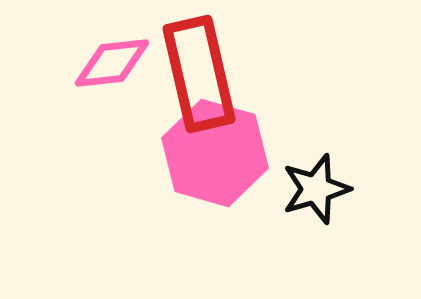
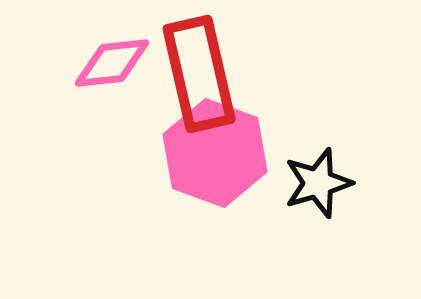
pink hexagon: rotated 4 degrees clockwise
black star: moved 2 px right, 6 px up
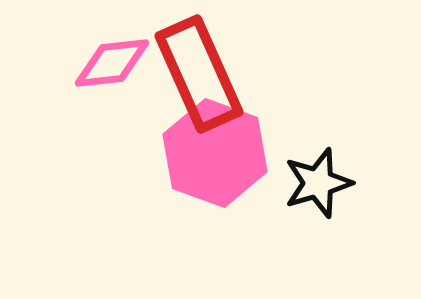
red rectangle: rotated 11 degrees counterclockwise
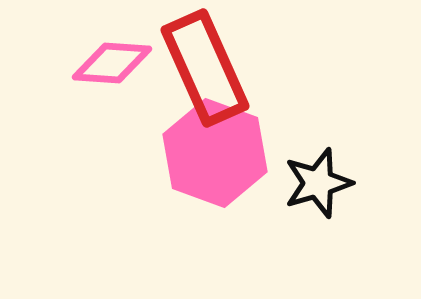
pink diamond: rotated 10 degrees clockwise
red rectangle: moved 6 px right, 6 px up
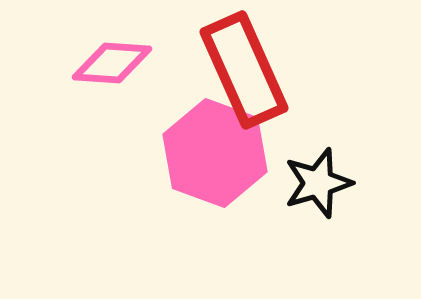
red rectangle: moved 39 px right, 2 px down
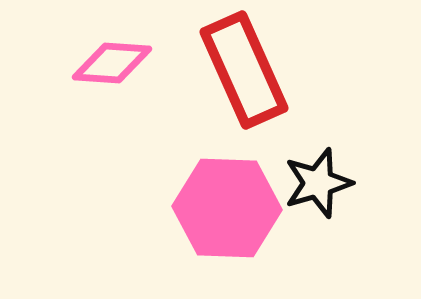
pink hexagon: moved 12 px right, 55 px down; rotated 18 degrees counterclockwise
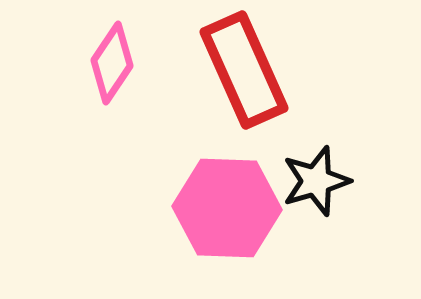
pink diamond: rotated 60 degrees counterclockwise
black star: moved 2 px left, 2 px up
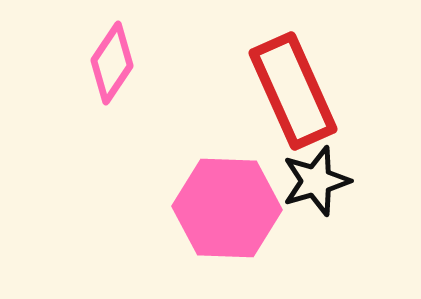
red rectangle: moved 49 px right, 21 px down
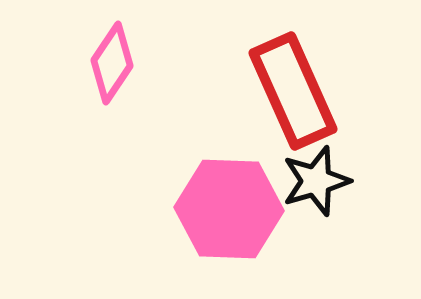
pink hexagon: moved 2 px right, 1 px down
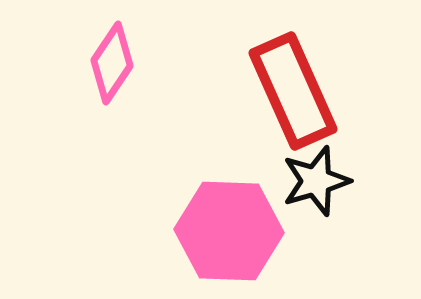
pink hexagon: moved 22 px down
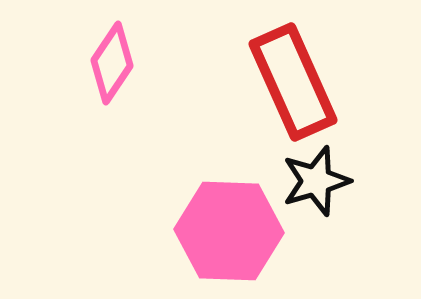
red rectangle: moved 9 px up
